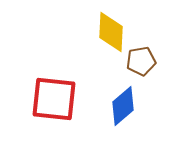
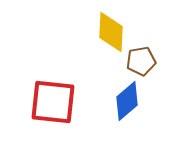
red square: moved 1 px left, 3 px down
blue diamond: moved 4 px right, 5 px up
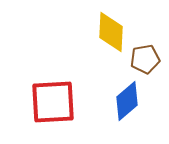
brown pentagon: moved 4 px right, 2 px up
red square: rotated 9 degrees counterclockwise
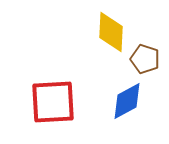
brown pentagon: rotated 28 degrees clockwise
blue diamond: rotated 12 degrees clockwise
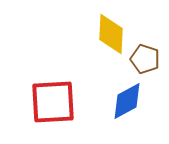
yellow diamond: moved 2 px down
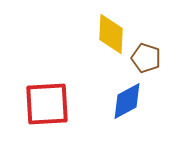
brown pentagon: moved 1 px right, 1 px up
red square: moved 6 px left, 2 px down
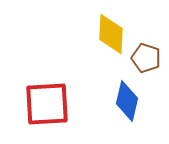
blue diamond: rotated 48 degrees counterclockwise
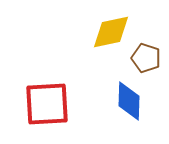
yellow diamond: moved 2 px up; rotated 75 degrees clockwise
blue diamond: moved 2 px right; rotated 12 degrees counterclockwise
